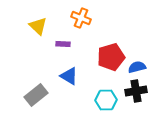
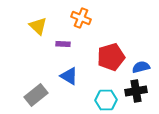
blue semicircle: moved 4 px right
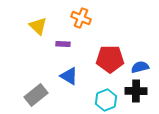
red pentagon: moved 1 px left, 2 px down; rotated 16 degrees clockwise
blue semicircle: moved 1 px left
black cross: rotated 10 degrees clockwise
cyan hexagon: rotated 20 degrees counterclockwise
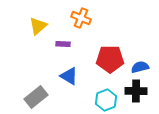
yellow triangle: rotated 36 degrees clockwise
gray rectangle: moved 2 px down
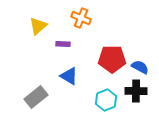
red pentagon: moved 2 px right
blue semicircle: rotated 42 degrees clockwise
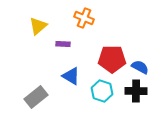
orange cross: moved 3 px right
blue triangle: moved 2 px right
cyan hexagon: moved 4 px left, 9 px up; rotated 20 degrees counterclockwise
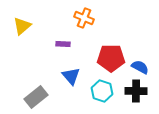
yellow triangle: moved 16 px left
red pentagon: moved 1 px left, 1 px up
blue triangle: rotated 18 degrees clockwise
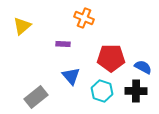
blue semicircle: moved 3 px right
